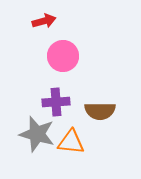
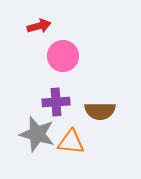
red arrow: moved 5 px left, 5 px down
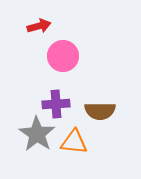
purple cross: moved 2 px down
gray star: rotated 18 degrees clockwise
orange triangle: moved 3 px right
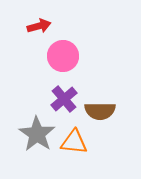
purple cross: moved 8 px right, 5 px up; rotated 36 degrees counterclockwise
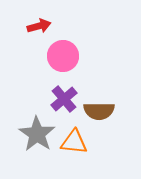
brown semicircle: moved 1 px left
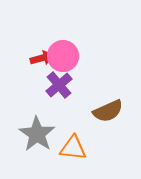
red arrow: moved 3 px right, 32 px down
purple cross: moved 5 px left, 14 px up
brown semicircle: moved 9 px right; rotated 24 degrees counterclockwise
orange triangle: moved 1 px left, 6 px down
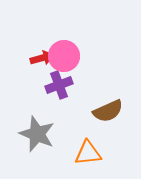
pink circle: moved 1 px right
purple cross: rotated 20 degrees clockwise
gray star: rotated 12 degrees counterclockwise
orange triangle: moved 15 px right, 5 px down; rotated 12 degrees counterclockwise
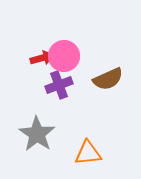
brown semicircle: moved 32 px up
gray star: rotated 12 degrees clockwise
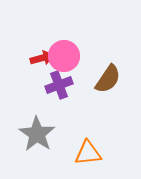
brown semicircle: rotated 32 degrees counterclockwise
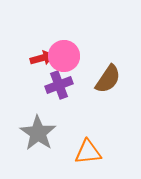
gray star: moved 1 px right, 1 px up
orange triangle: moved 1 px up
